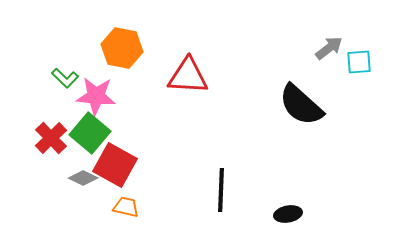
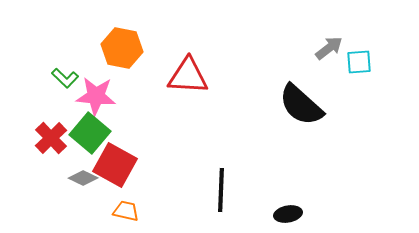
orange trapezoid: moved 4 px down
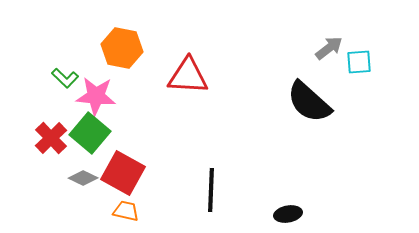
black semicircle: moved 8 px right, 3 px up
red square: moved 8 px right, 8 px down
black line: moved 10 px left
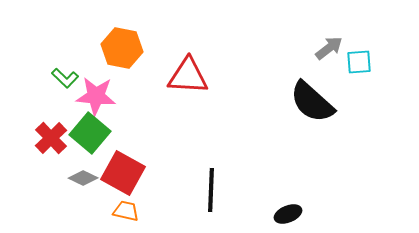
black semicircle: moved 3 px right
black ellipse: rotated 12 degrees counterclockwise
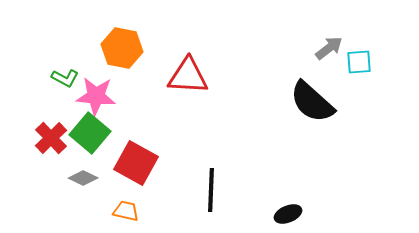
green L-shape: rotated 16 degrees counterclockwise
red square: moved 13 px right, 10 px up
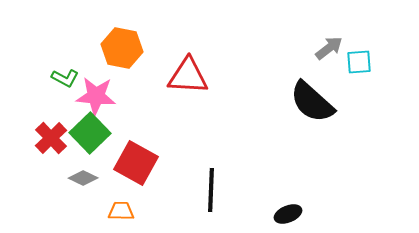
green square: rotated 6 degrees clockwise
orange trapezoid: moved 5 px left; rotated 12 degrees counterclockwise
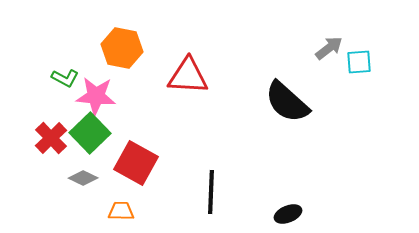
black semicircle: moved 25 px left
black line: moved 2 px down
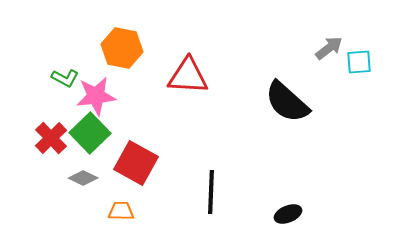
pink star: rotated 12 degrees counterclockwise
